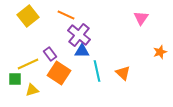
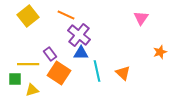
blue triangle: moved 1 px left, 2 px down
yellow line: rotated 25 degrees clockwise
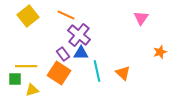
purple rectangle: moved 13 px right
yellow line: moved 2 px left, 2 px down
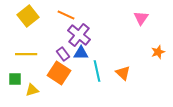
orange star: moved 2 px left
yellow line: moved 12 px up
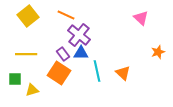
pink triangle: rotated 21 degrees counterclockwise
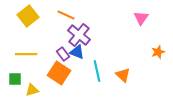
pink triangle: rotated 21 degrees clockwise
blue triangle: moved 4 px left, 1 px up; rotated 21 degrees clockwise
orange triangle: moved 2 px down
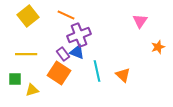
pink triangle: moved 1 px left, 3 px down
purple cross: rotated 30 degrees clockwise
orange star: moved 5 px up
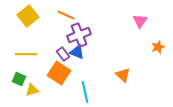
cyan line: moved 12 px left, 21 px down
green square: moved 4 px right; rotated 24 degrees clockwise
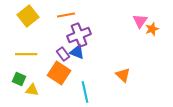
orange line: rotated 36 degrees counterclockwise
orange star: moved 6 px left, 18 px up
yellow triangle: rotated 24 degrees clockwise
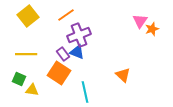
orange line: rotated 24 degrees counterclockwise
